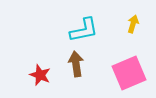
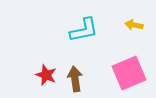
yellow arrow: moved 1 px right, 1 px down; rotated 96 degrees counterclockwise
brown arrow: moved 1 px left, 15 px down
red star: moved 6 px right
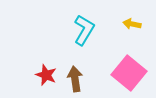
yellow arrow: moved 2 px left, 1 px up
cyan L-shape: rotated 48 degrees counterclockwise
pink square: rotated 28 degrees counterclockwise
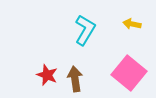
cyan L-shape: moved 1 px right
red star: moved 1 px right
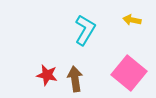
yellow arrow: moved 4 px up
red star: rotated 10 degrees counterclockwise
